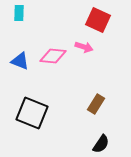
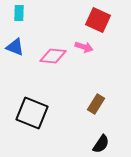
blue triangle: moved 5 px left, 14 px up
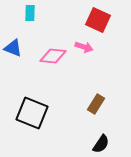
cyan rectangle: moved 11 px right
blue triangle: moved 2 px left, 1 px down
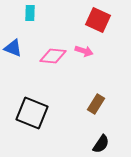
pink arrow: moved 4 px down
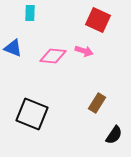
brown rectangle: moved 1 px right, 1 px up
black square: moved 1 px down
black semicircle: moved 13 px right, 9 px up
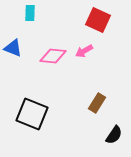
pink arrow: rotated 132 degrees clockwise
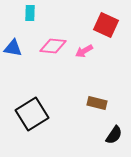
red square: moved 8 px right, 5 px down
blue triangle: rotated 12 degrees counterclockwise
pink diamond: moved 10 px up
brown rectangle: rotated 72 degrees clockwise
black square: rotated 36 degrees clockwise
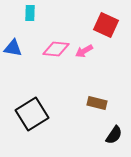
pink diamond: moved 3 px right, 3 px down
